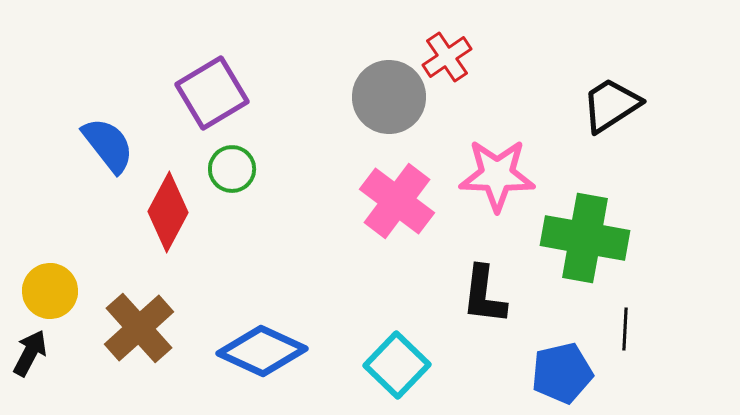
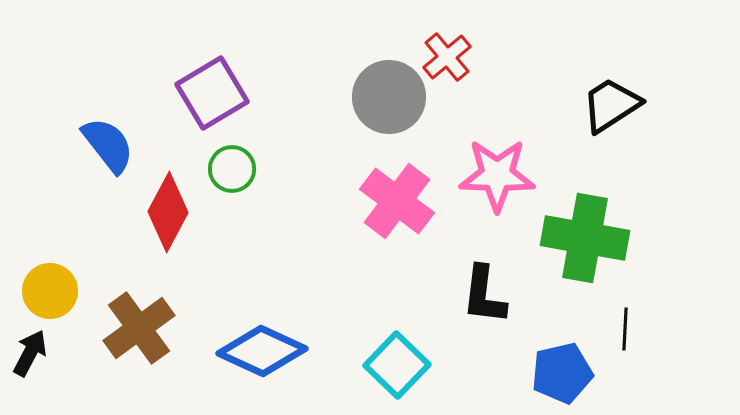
red cross: rotated 6 degrees counterclockwise
brown cross: rotated 6 degrees clockwise
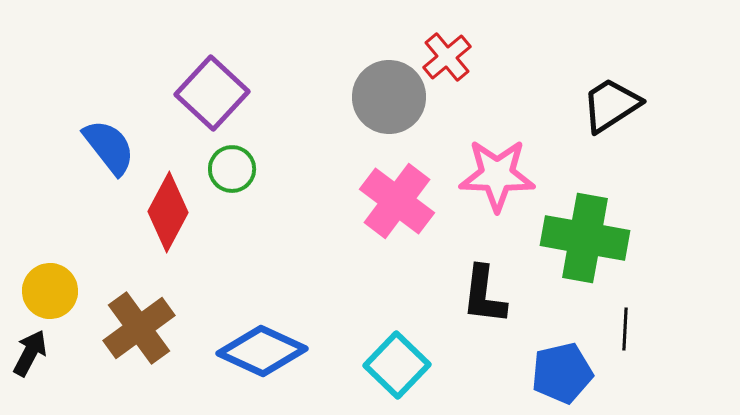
purple square: rotated 16 degrees counterclockwise
blue semicircle: moved 1 px right, 2 px down
